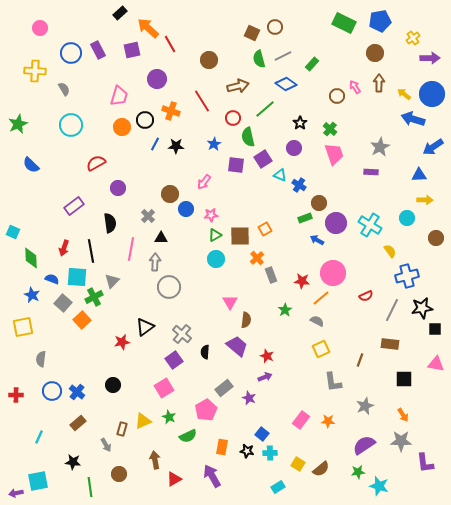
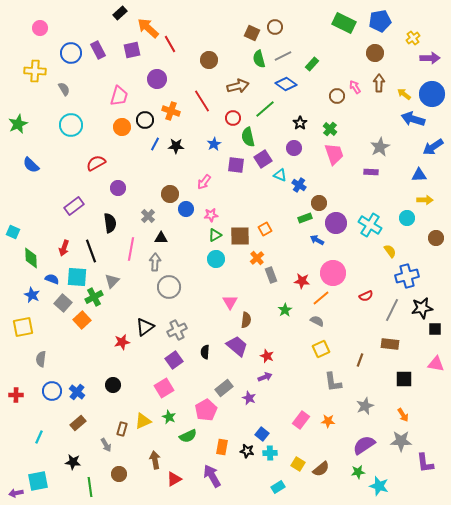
black line at (91, 251): rotated 10 degrees counterclockwise
gray cross at (182, 334): moved 5 px left, 4 px up; rotated 24 degrees clockwise
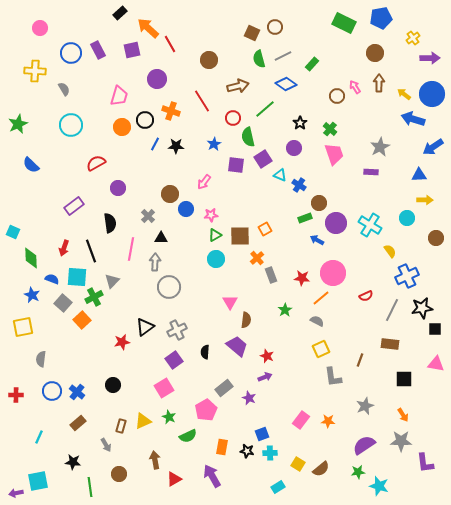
blue pentagon at (380, 21): moved 1 px right, 3 px up
blue cross at (407, 276): rotated 10 degrees counterclockwise
red star at (302, 281): moved 3 px up
gray L-shape at (333, 382): moved 5 px up
brown rectangle at (122, 429): moved 1 px left, 3 px up
blue square at (262, 434): rotated 32 degrees clockwise
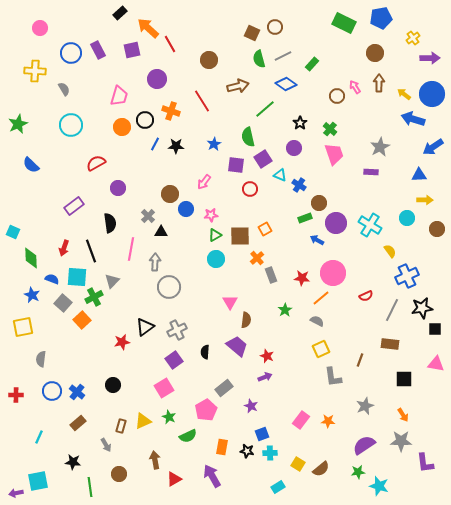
red circle at (233, 118): moved 17 px right, 71 px down
black triangle at (161, 238): moved 6 px up
brown circle at (436, 238): moved 1 px right, 9 px up
purple star at (249, 398): moved 2 px right, 8 px down
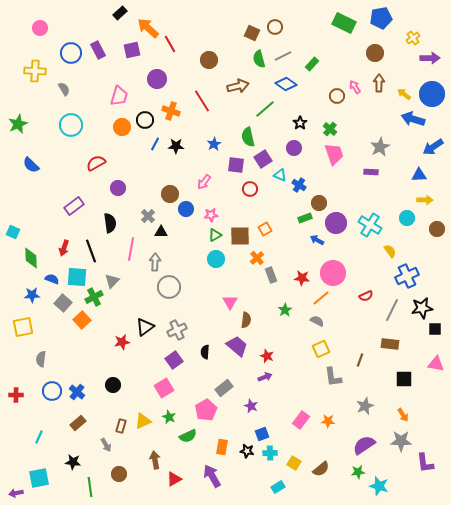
blue star at (32, 295): rotated 28 degrees counterclockwise
yellow square at (298, 464): moved 4 px left, 1 px up
cyan square at (38, 481): moved 1 px right, 3 px up
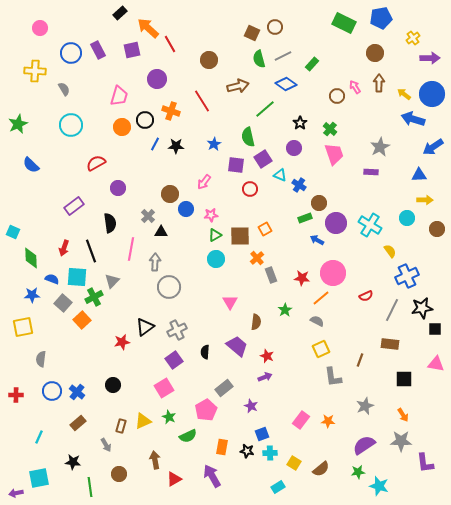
brown semicircle at (246, 320): moved 10 px right, 2 px down
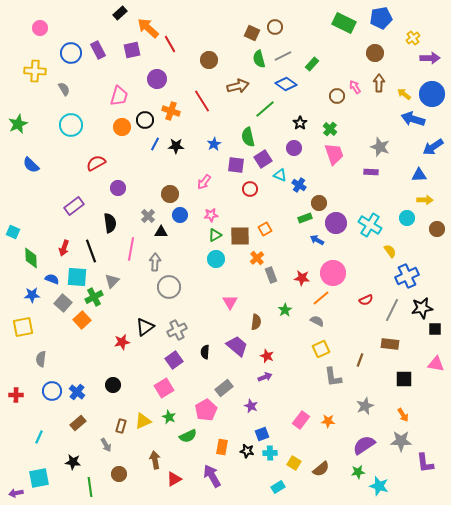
gray star at (380, 147): rotated 24 degrees counterclockwise
blue circle at (186, 209): moved 6 px left, 6 px down
red semicircle at (366, 296): moved 4 px down
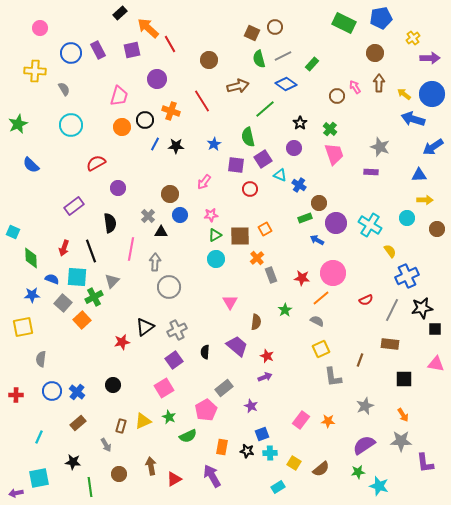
brown arrow at (155, 460): moved 4 px left, 6 px down
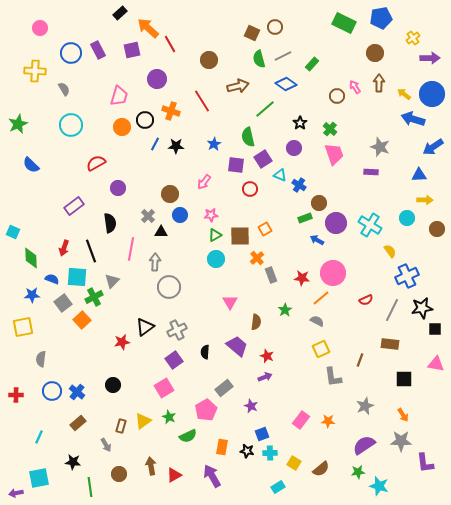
gray square at (63, 303): rotated 12 degrees clockwise
yellow triangle at (143, 421): rotated 12 degrees counterclockwise
red triangle at (174, 479): moved 4 px up
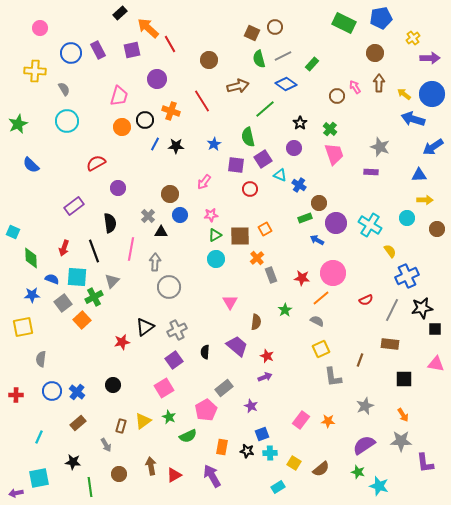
cyan circle at (71, 125): moved 4 px left, 4 px up
black line at (91, 251): moved 3 px right
green star at (358, 472): rotated 24 degrees clockwise
